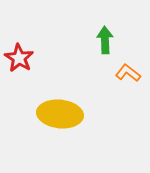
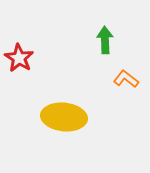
orange L-shape: moved 2 px left, 6 px down
yellow ellipse: moved 4 px right, 3 px down
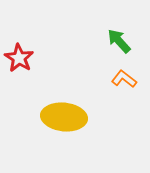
green arrow: moved 14 px right, 1 px down; rotated 40 degrees counterclockwise
orange L-shape: moved 2 px left
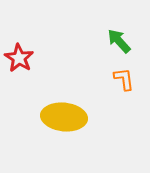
orange L-shape: rotated 45 degrees clockwise
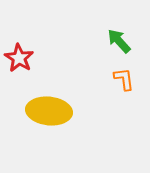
yellow ellipse: moved 15 px left, 6 px up
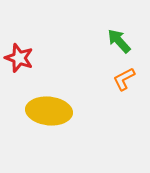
red star: rotated 12 degrees counterclockwise
orange L-shape: rotated 110 degrees counterclockwise
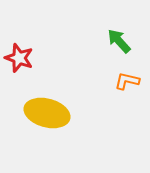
orange L-shape: moved 3 px right, 2 px down; rotated 40 degrees clockwise
yellow ellipse: moved 2 px left, 2 px down; rotated 9 degrees clockwise
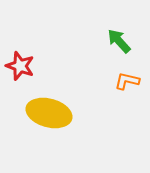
red star: moved 1 px right, 8 px down
yellow ellipse: moved 2 px right
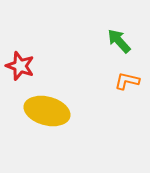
yellow ellipse: moved 2 px left, 2 px up
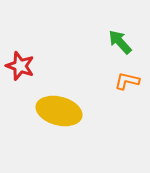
green arrow: moved 1 px right, 1 px down
yellow ellipse: moved 12 px right
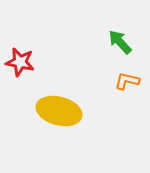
red star: moved 4 px up; rotated 8 degrees counterclockwise
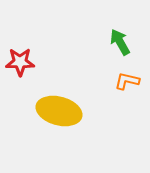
green arrow: rotated 12 degrees clockwise
red star: rotated 12 degrees counterclockwise
